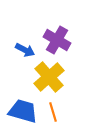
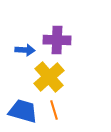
purple cross: rotated 28 degrees counterclockwise
blue arrow: rotated 24 degrees counterclockwise
orange line: moved 1 px right, 2 px up
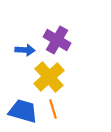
purple cross: rotated 28 degrees clockwise
orange line: moved 1 px left, 1 px up
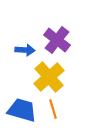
purple cross: rotated 8 degrees clockwise
blue trapezoid: moved 1 px left, 1 px up
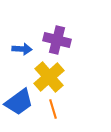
purple cross: rotated 24 degrees counterclockwise
blue arrow: moved 3 px left, 1 px up
blue trapezoid: moved 3 px left, 8 px up; rotated 128 degrees clockwise
